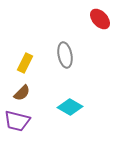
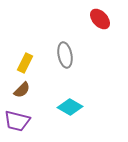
brown semicircle: moved 3 px up
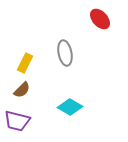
gray ellipse: moved 2 px up
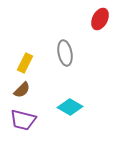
red ellipse: rotated 70 degrees clockwise
purple trapezoid: moved 6 px right, 1 px up
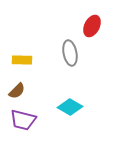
red ellipse: moved 8 px left, 7 px down
gray ellipse: moved 5 px right
yellow rectangle: moved 3 px left, 3 px up; rotated 66 degrees clockwise
brown semicircle: moved 5 px left, 1 px down
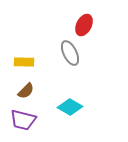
red ellipse: moved 8 px left, 1 px up
gray ellipse: rotated 15 degrees counterclockwise
yellow rectangle: moved 2 px right, 2 px down
brown semicircle: moved 9 px right
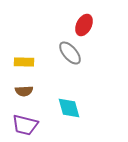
gray ellipse: rotated 15 degrees counterclockwise
brown semicircle: moved 2 px left; rotated 42 degrees clockwise
cyan diamond: moved 1 px left, 1 px down; rotated 45 degrees clockwise
purple trapezoid: moved 2 px right, 5 px down
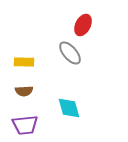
red ellipse: moved 1 px left
purple trapezoid: rotated 20 degrees counterclockwise
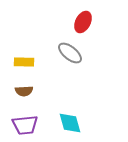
red ellipse: moved 3 px up
gray ellipse: rotated 10 degrees counterclockwise
cyan diamond: moved 1 px right, 15 px down
